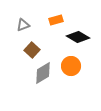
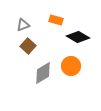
orange rectangle: rotated 32 degrees clockwise
brown square: moved 4 px left, 4 px up
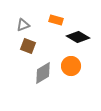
brown square: rotated 21 degrees counterclockwise
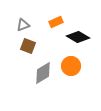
orange rectangle: moved 2 px down; rotated 40 degrees counterclockwise
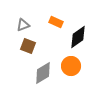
orange rectangle: rotated 48 degrees clockwise
black diamond: rotated 65 degrees counterclockwise
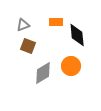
orange rectangle: rotated 24 degrees counterclockwise
black diamond: moved 1 px left, 2 px up; rotated 60 degrees counterclockwise
